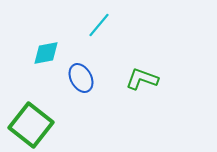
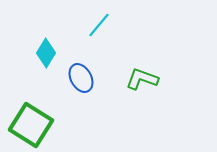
cyan diamond: rotated 48 degrees counterclockwise
green square: rotated 6 degrees counterclockwise
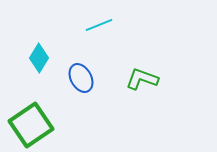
cyan line: rotated 28 degrees clockwise
cyan diamond: moved 7 px left, 5 px down
green square: rotated 24 degrees clockwise
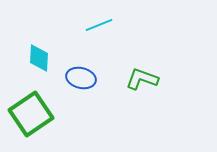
cyan diamond: rotated 28 degrees counterclockwise
blue ellipse: rotated 48 degrees counterclockwise
green square: moved 11 px up
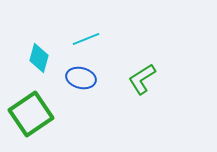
cyan line: moved 13 px left, 14 px down
cyan diamond: rotated 12 degrees clockwise
green L-shape: rotated 52 degrees counterclockwise
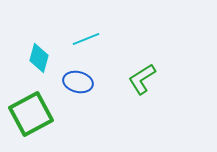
blue ellipse: moved 3 px left, 4 px down
green square: rotated 6 degrees clockwise
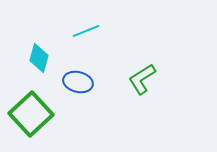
cyan line: moved 8 px up
green square: rotated 15 degrees counterclockwise
